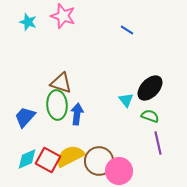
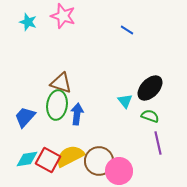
cyan triangle: moved 1 px left, 1 px down
green ellipse: rotated 12 degrees clockwise
cyan diamond: rotated 15 degrees clockwise
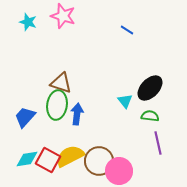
green semicircle: rotated 12 degrees counterclockwise
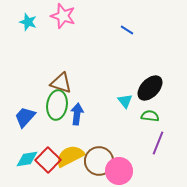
purple line: rotated 35 degrees clockwise
red square: rotated 15 degrees clockwise
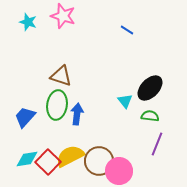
brown triangle: moved 7 px up
purple line: moved 1 px left, 1 px down
red square: moved 2 px down
